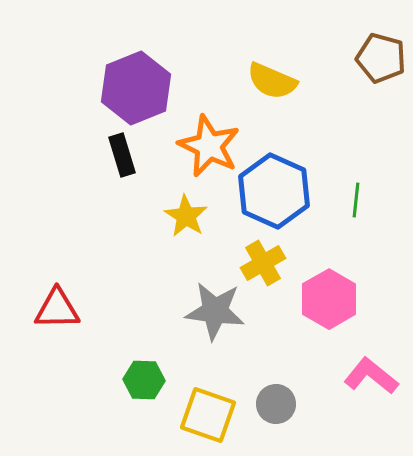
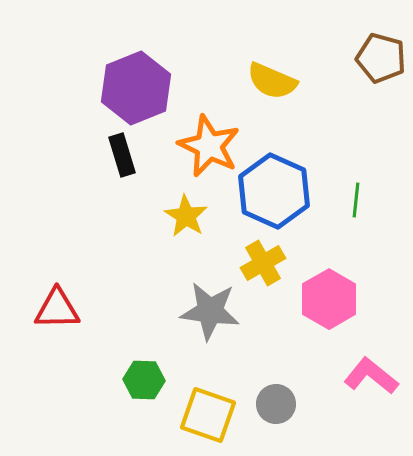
gray star: moved 5 px left
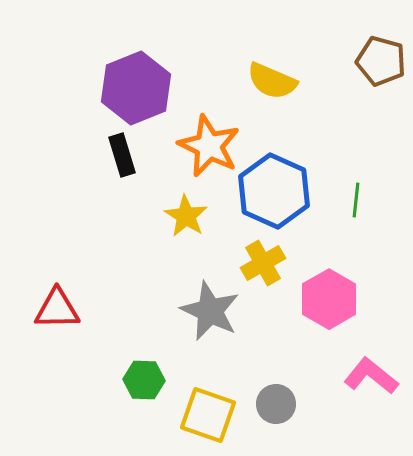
brown pentagon: moved 3 px down
gray star: rotated 18 degrees clockwise
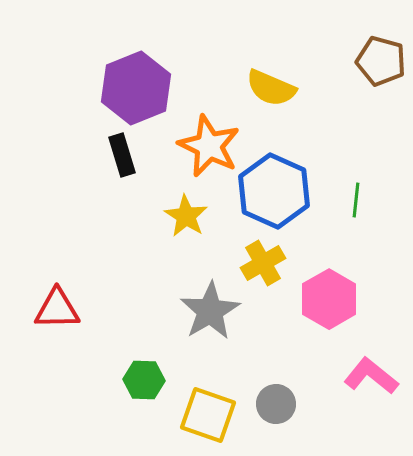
yellow semicircle: moved 1 px left, 7 px down
gray star: rotated 16 degrees clockwise
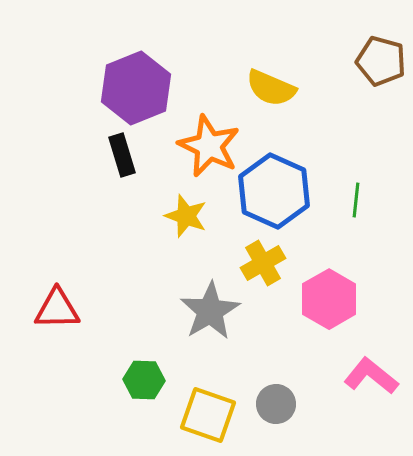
yellow star: rotated 12 degrees counterclockwise
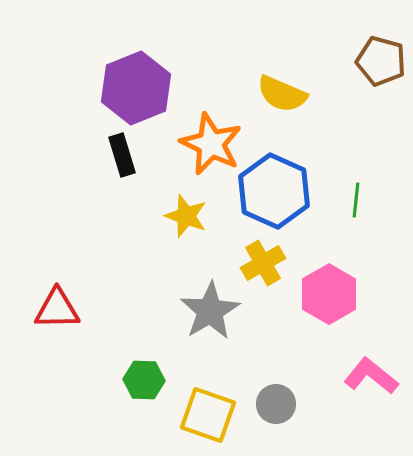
yellow semicircle: moved 11 px right, 6 px down
orange star: moved 2 px right, 2 px up
pink hexagon: moved 5 px up
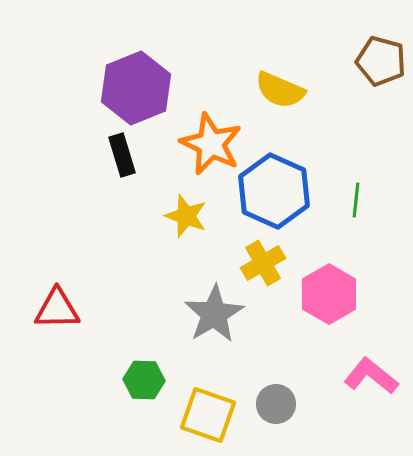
yellow semicircle: moved 2 px left, 4 px up
gray star: moved 4 px right, 3 px down
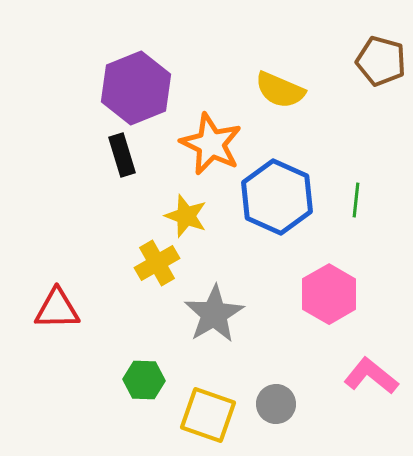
blue hexagon: moved 3 px right, 6 px down
yellow cross: moved 106 px left
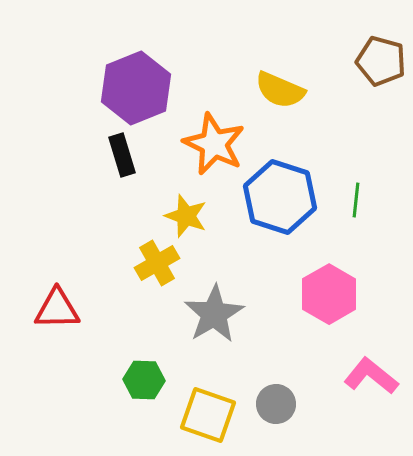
orange star: moved 3 px right
blue hexagon: moved 3 px right; rotated 6 degrees counterclockwise
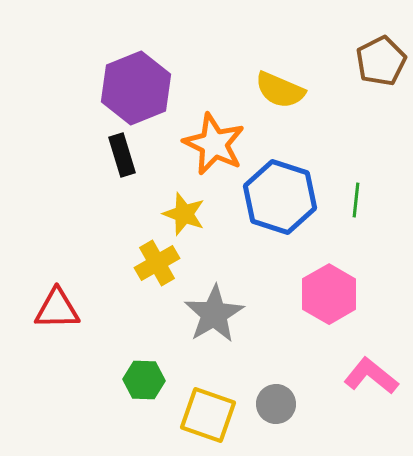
brown pentagon: rotated 30 degrees clockwise
yellow star: moved 2 px left, 2 px up
